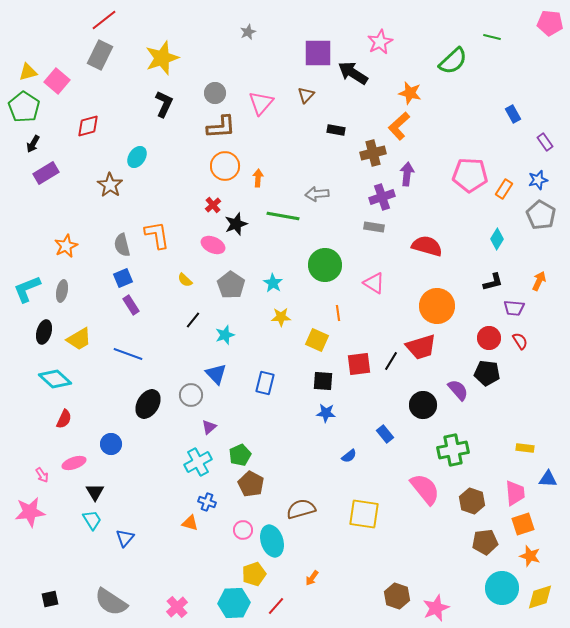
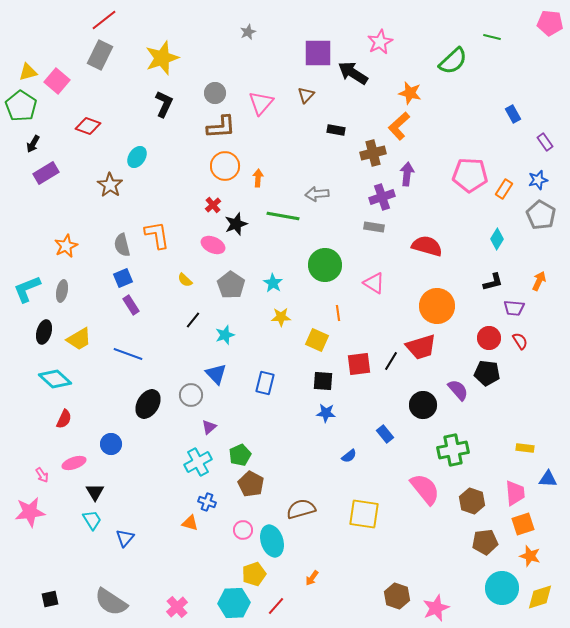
green pentagon at (24, 107): moved 3 px left, 1 px up
red diamond at (88, 126): rotated 35 degrees clockwise
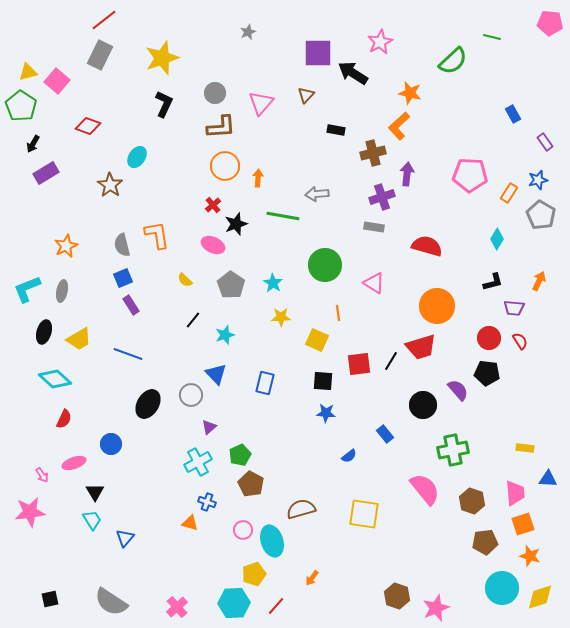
orange rectangle at (504, 189): moved 5 px right, 4 px down
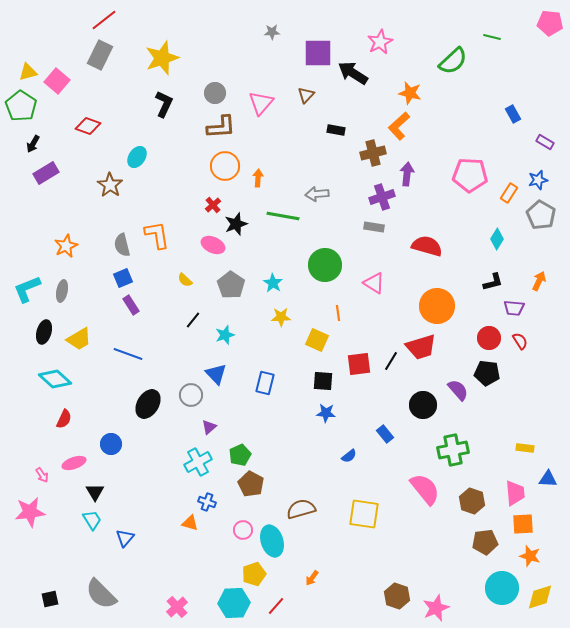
gray star at (248, 32): moved 24 px right; rotated 21 degrees clockwise
purple rectangle at (545, 142): rotated 24 degrees counterclockwise
orange square at (523, 524): rotated 15 degrees clockwise
gray semicircle at (111, 602): moved 10 px left, 8 px up; rotated 12 degrees clockwise
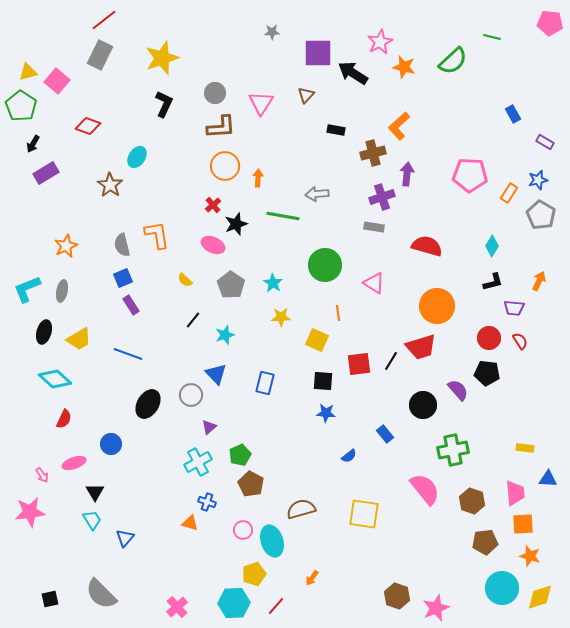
orange star at (410, 93): moved 6 px left, 26 px up
pink triangle at (261, 103): rotated 8 degrees counterclockwise
cyan diamond at (497, 239): moved 5 px left, 7 px down
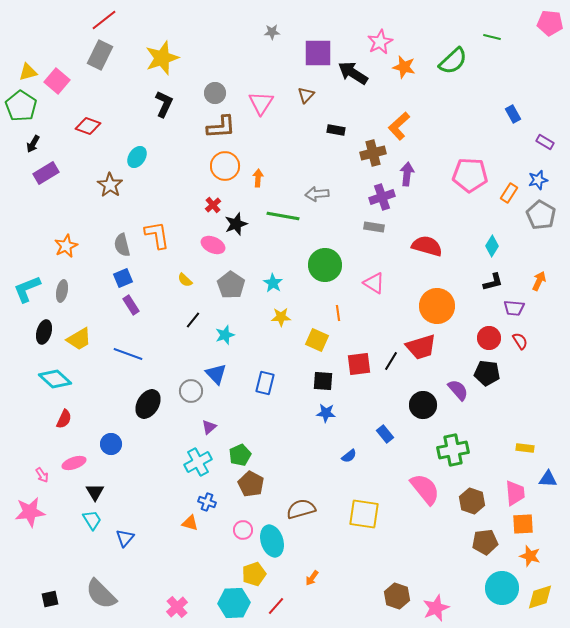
gray circle at (191, 395): moved 4 px up
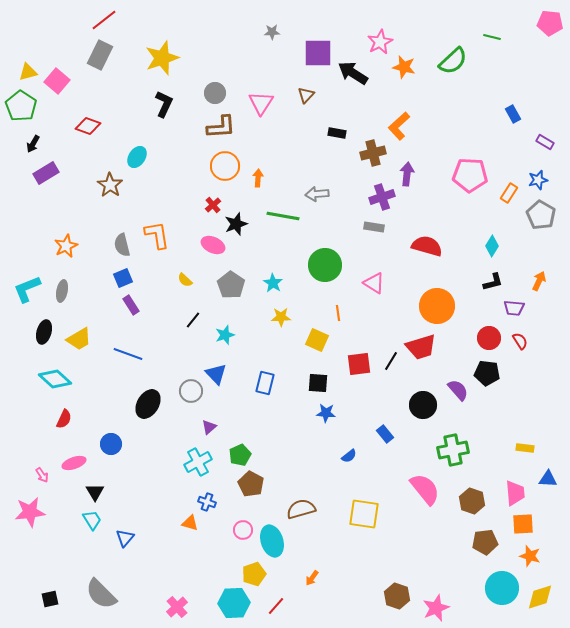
black rectangle at (336, 130): moved 1 px right, 3 px down
black square at (323, 381): moved 5 px left, 2 px down
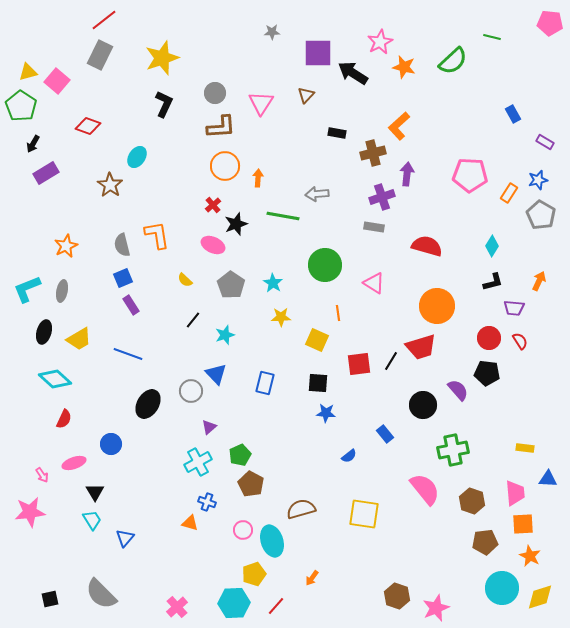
orange star at (530, 556): rotated 10 degrees clockwise
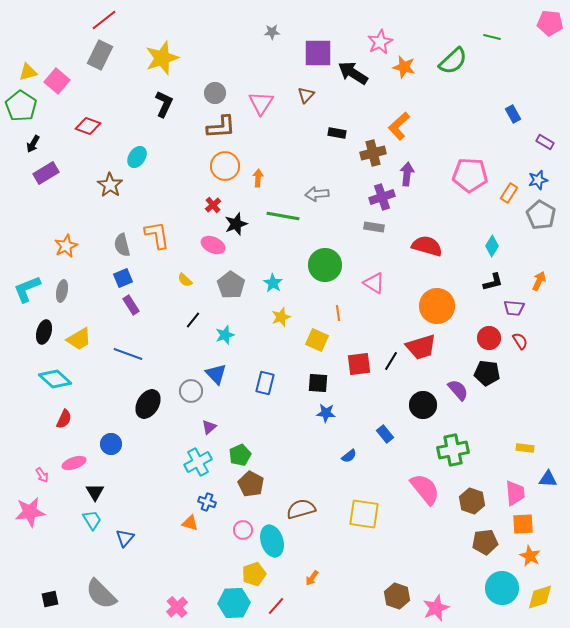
yellow star at (281, 317): rotated 18 degrees counterclockwise
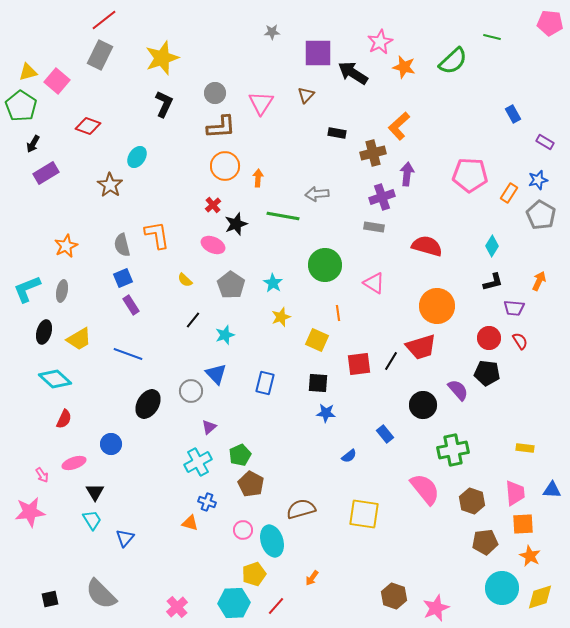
blue triangle at (548, 479): moved 4 px right, 11 px down
brown hexagon at (397, 596): moved 3 px left
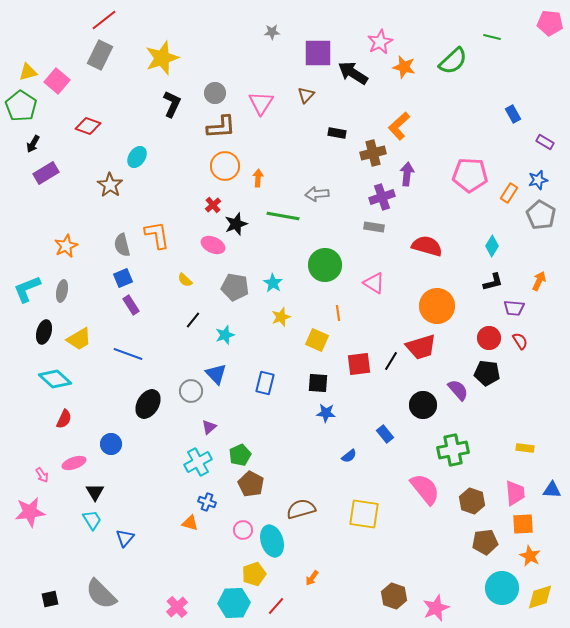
black L-shape at (164, 104): moved 8 px right
gray pentagon at (231, 285): moved 4 px right, 2 px down; rotated 24 degrees counterclockwise
